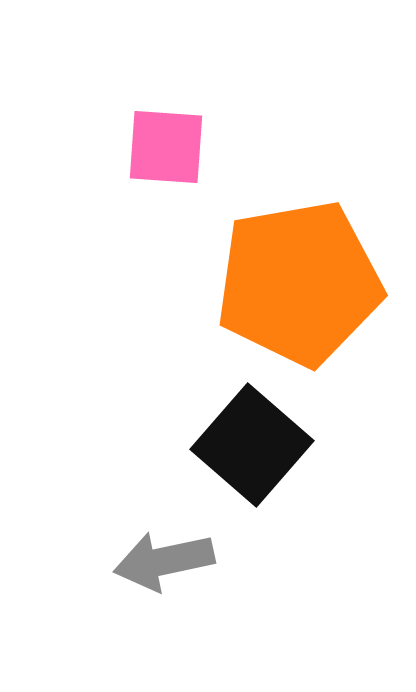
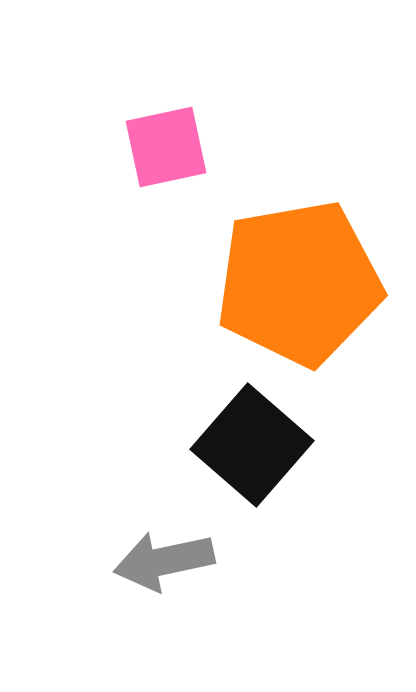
pink square: rotated 16 degrees counterclockwise
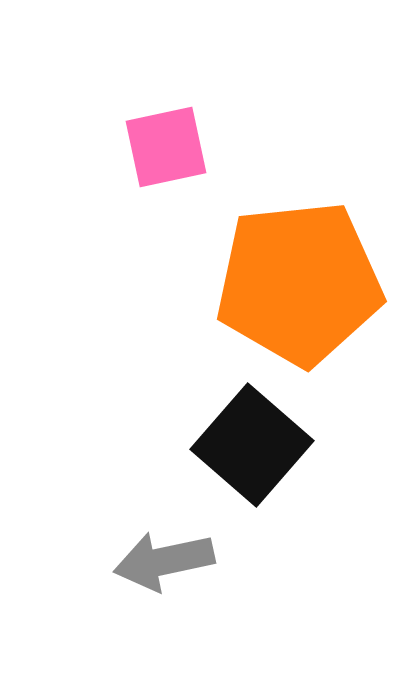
orange pentagon: rotated 4 degrees clockwise
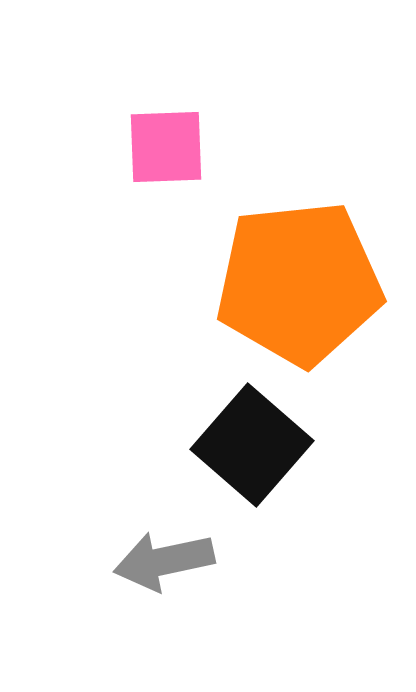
pink square: rotated 10 degrees clockwise
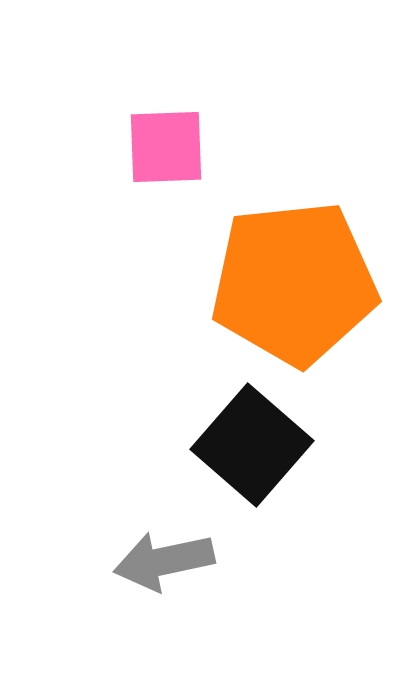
orange pentagon: moved 5 px left
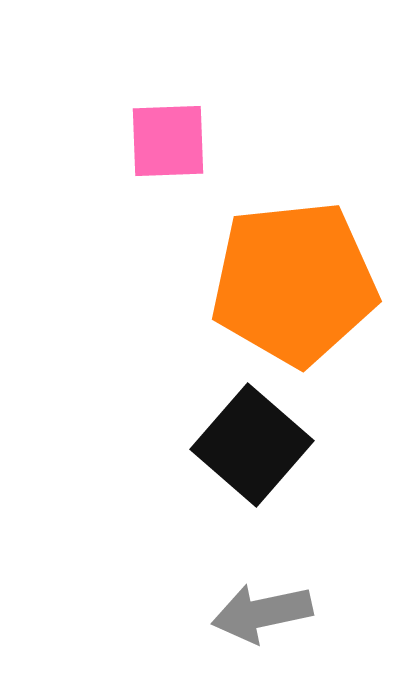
pink square: moved 2 px right, 6 px up
gray arrow: moved 98 px right, 52 px down
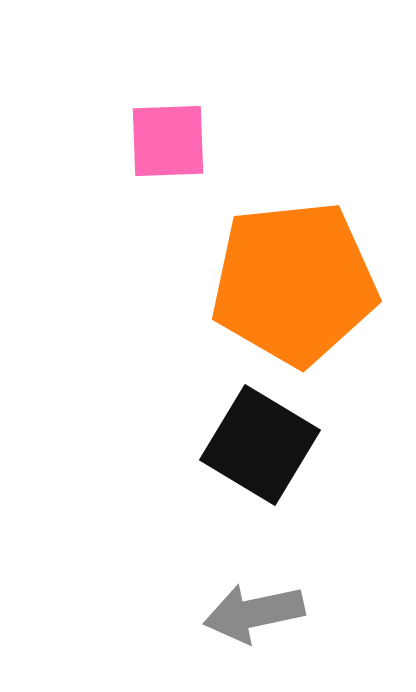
black square: moved 8 px right; rotated 10 degrees counterclockwise
gray arrow: moved 8 px left
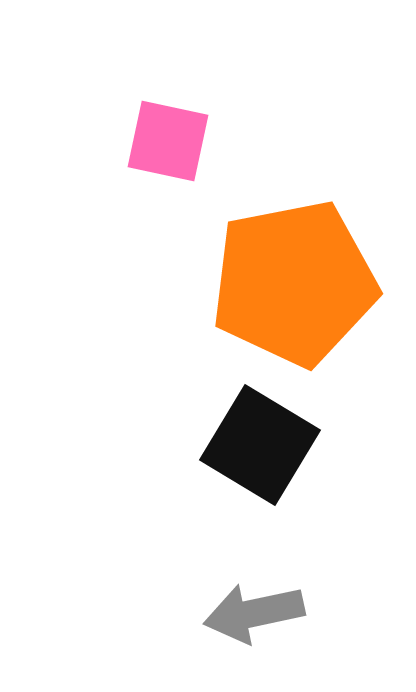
pink square: rotated 14 degrees clockwise
orange pentagon: rotated 5 degrees counterclockwise
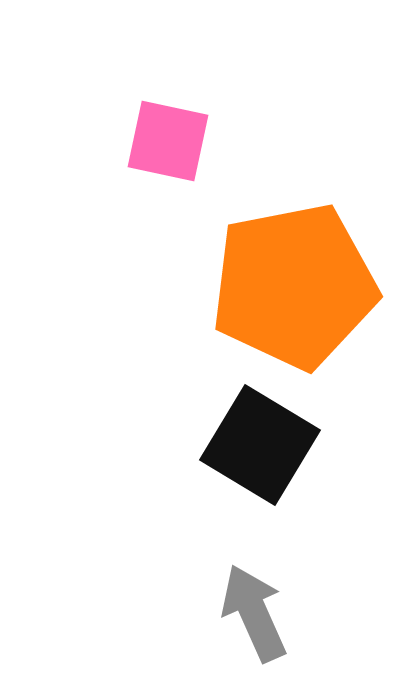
orange pentagon: moved 3 px down
gray arrow: rotated 78 degrees clockwise
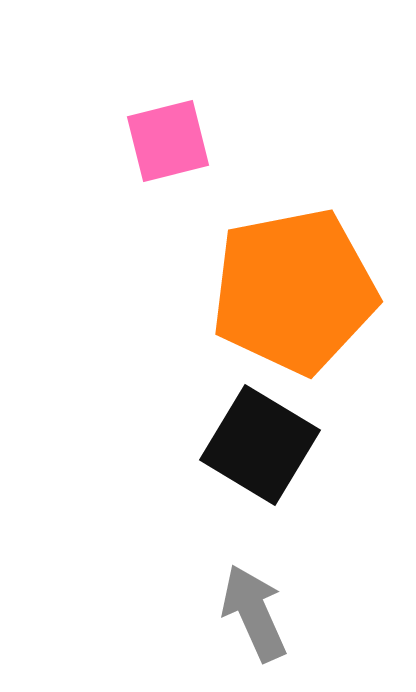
pink square: rotated 26 degrees counterclockwise
orange pentagon: moved 5 px down
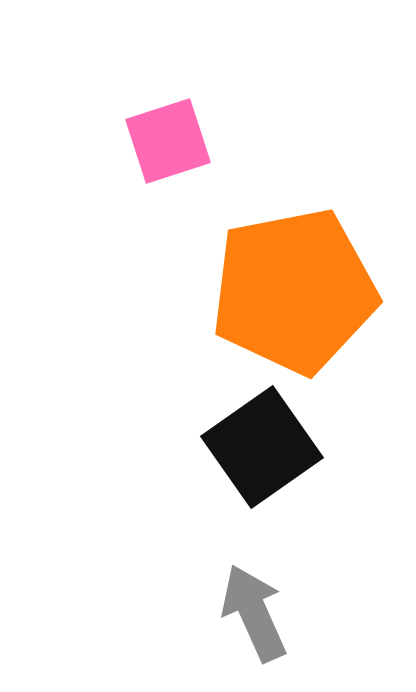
pink square: rotated 4 degrees counterclockwise
black square: moved 2 px right, 2 px down; rotated 24 degrees clockwise
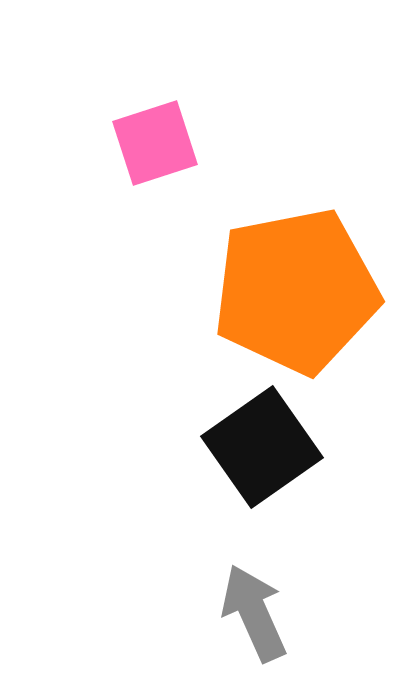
pink square: moved 13 px left, 2 px down
orange pentagon: moved 2 px right
